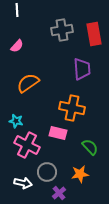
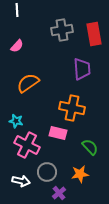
white arrow: moved 2 px left, 2 px up
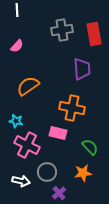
orange semicircle: moved 3 px down
orange star: moved 3 px right, 1 px up
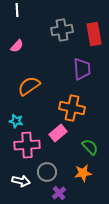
orange semicircle: moved 1 px right
pink rectangle: rotated 54 degrees counterclockwise
pink cross: rotated 30 degrees counterclockwise
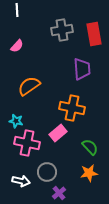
pink cross: moved 2 px up; rotated 15 degrees clockwise
orange star: moved 6 px right
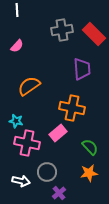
red rectangle: rotated 35 degrees counterclockwise
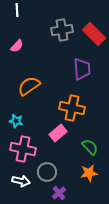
pink cross: moved 4 px left, 6 px down
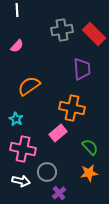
cyan star: moved 2 px up; rotated 16 degrees clockwise
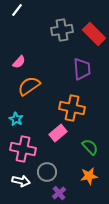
white line: rotated 40 degrees clockwise
pink semicircle: moved 2 px right, 16 px down
orange star: moved 3 px down
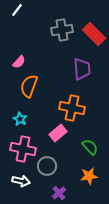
orange semicircle: rotated 35 degrees counterclockwise
cyan star: moved 4 px right
gray circle: moved 6 px up
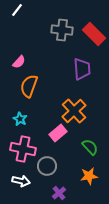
gray cross: rotated 15 degrees clockwise
orange cross: moved 2 px right, 3 px down; rotated 35 degrees clockwise
